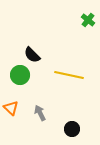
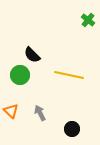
orange triangle: moved 3 px down
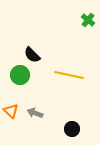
gray arrow: moved 5 px left; rotated 42 degrees counterclockwise
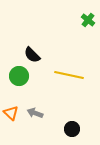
green circle: moved 1 px left, 1 px down
orange triangle: moved 2 px down
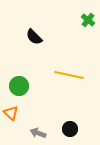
black semicircle: moved 2 px right, 18 px up
green circle: moved 10 px down
gray arrow: moved 3 px right, 20 px down
black circle: moved 2 px left
